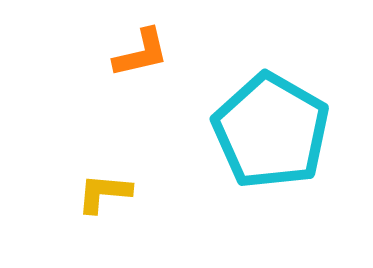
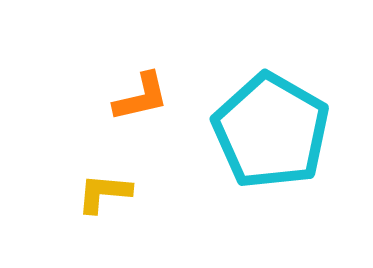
orange L-shape: moved 44 px down
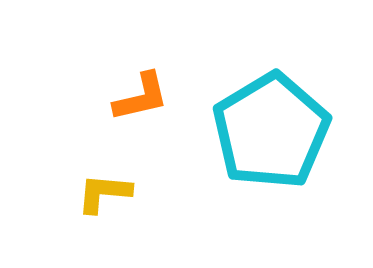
cyan pentagon: rotated 11 degrees clockwise
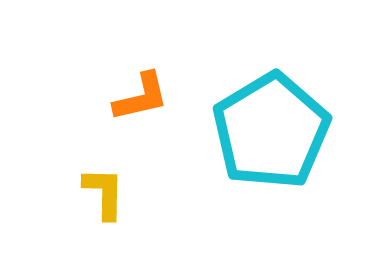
yellow L-shape: rotated 86 degrees clockwise
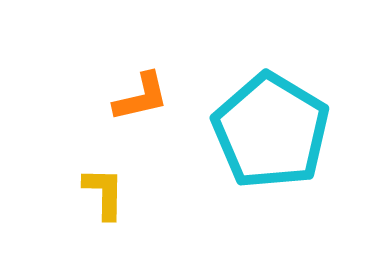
cyan pentagon: rotated 10 degrees counterclockwise
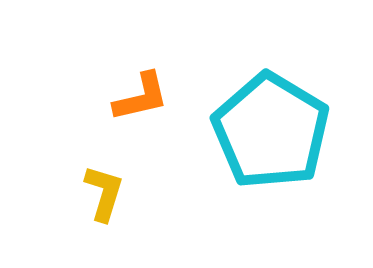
yellow L-shape: rotated 16 degrees clockwise
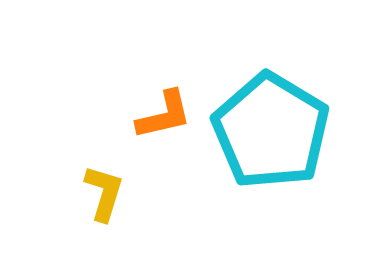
orange L-shape: moved 23 px right, 18 px down
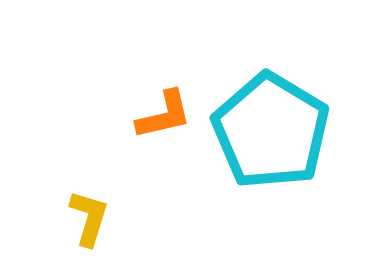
yellow L-shape: moved 15 px left, 25 px down
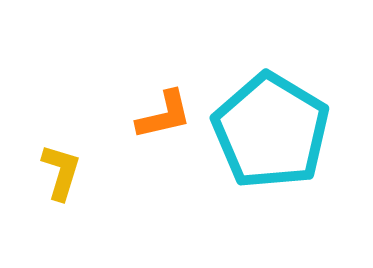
yellow L-shape: moved 28 px left, 46 px up
